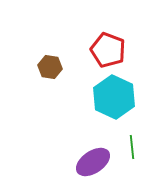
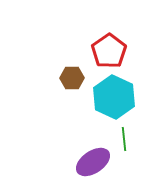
red pentagon: moved 1 px right, 1 px down; rotated 16 degrees clockwise
brown hexagon: moved 22 px right, 11 px down; rotated 10 degrees counterclockwise
green line: moved 8 px left, 8 px up
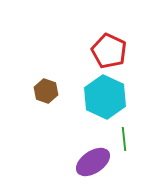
red pentagon: rotated 12 degrees counterclockwise
brown hexagon: moved 26 px left, 13 px down; rotated 20 degrees clockwise
cyan hexagon: moved 9 px left
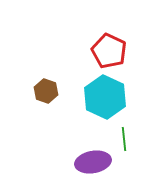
purple ellipse: rotated 24 degrees clockwise
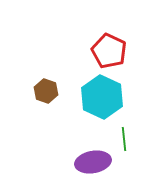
cyan hexagon: moved 3 px left
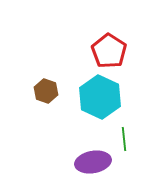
red pentagon: rotated 8 degrees clockwise
cyan hexagon: moved 2 px left
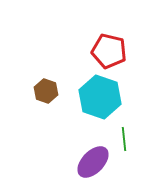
red pentagon: rotated 20 degrees counterclockwise
cyan hexagon: rotated 6 degrees counterclockwise
purple ellipse: rotated 36 degrees counterclockwise
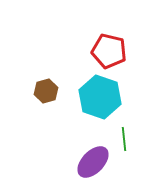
brown hexagon: rotated 25 degrees clockwise
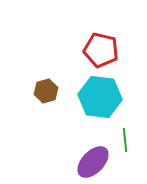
red pentagon: moved 8 px left, 1 px up
cyan hexagon: rotated 12 degrees counterclockwise
green line: moved 1 px right, 1 px down
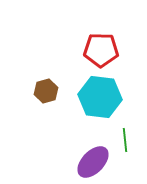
red pentagon: rotated 12 degrees counterclockwise
